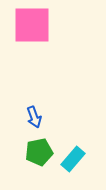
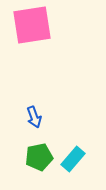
pink square: rotated 9 degrees counterclockwise
green pentagon: moved 5 px down
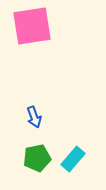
pink square: moved 1 px down
green pentagon: moved 2 px left, 1 px down
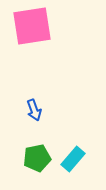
blue arrow: moved 7 px up
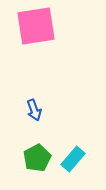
pink square: moved 4 px right
green pentagon: rotated 16 degrees counterclockwise
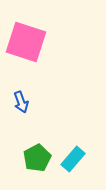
pink square: moved 10 px left, 16 px down; rotated 27 degrees clockwise
blue arrow: moved 13 px left, 8 px up
